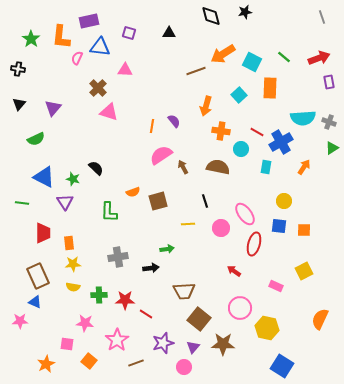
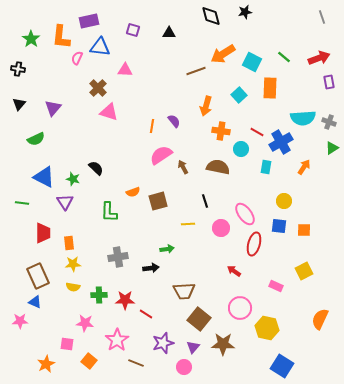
purple square at (129, 33): moved 4 px right, 3 px up
brown line at (136, 363): rotated 42 degrees clockwise
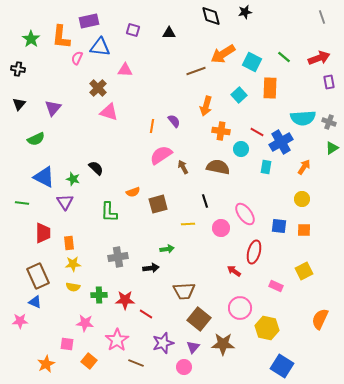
brown square at (158, 201): moved 3 px down
yellow circle at (284, 201): moved 18 px right, 2 px up
red ellipse at (254, 244): moved 8 px down
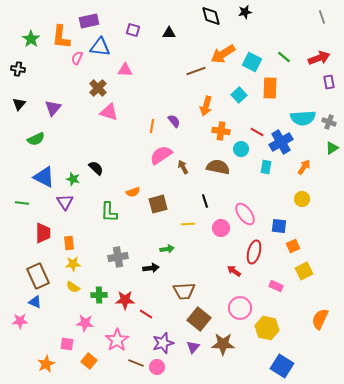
orange square at (304, 230): moved 11 px left, 16 px down; rotated 24 degrees counterclockwise
yellow semicircle at (73, 287): rotated 24 degrees clockwise
pink circle at (184, 367): moved 27 px left
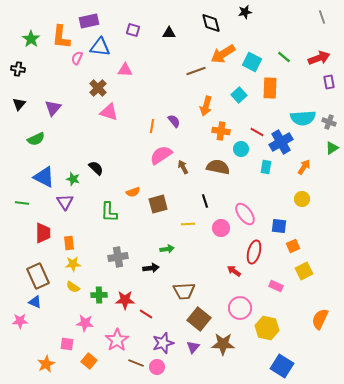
black diamond at (211, 16): moved 7 px down
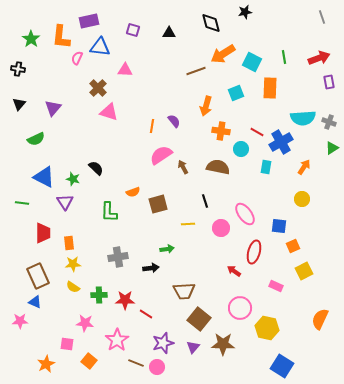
green line at (284, 57): rotated 40 degrees clockwise
cyan square at (239, 95): moved 3 px left, 2 px up; rotated 21 degrees clockwise
